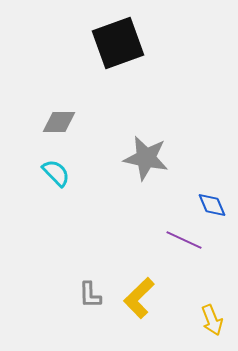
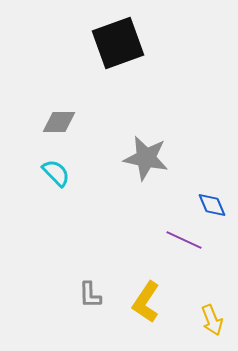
yellow L-shape: moved 7 px right, 4 px down; rotated 12 degrees counterclockwise
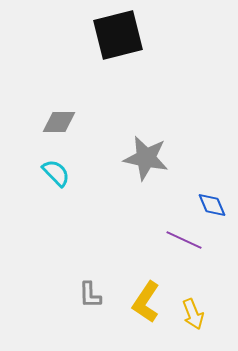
black square: moved 8 px up; rotated 6 degrees clockwise
yellow arrow: moved 19 px left, 6 px up
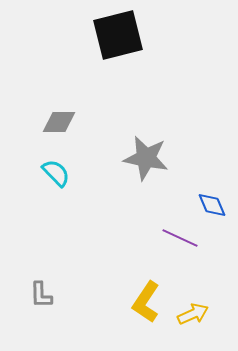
purple line: moved 4 px left, 2 px up
gray L-shape: moved 49 px left
yellow arrow: rotated 92 degrees counterclockwise
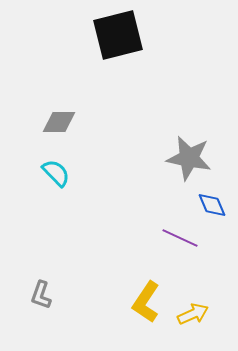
gray star: moved 43 px right
gray L-shape: rotated 20 degrees clockwise
